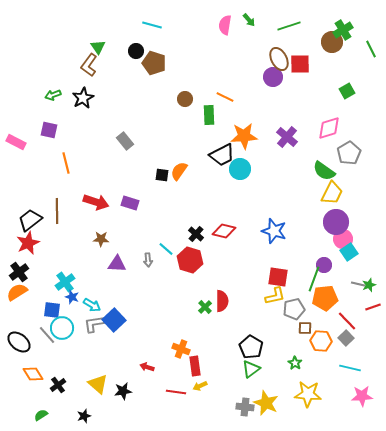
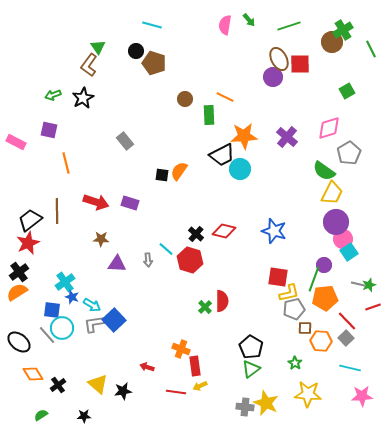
yellow L-shape at (275, 296): moved 14 px right, 3 px up
black star at (84, 416): rotated 16 degrees clockwise
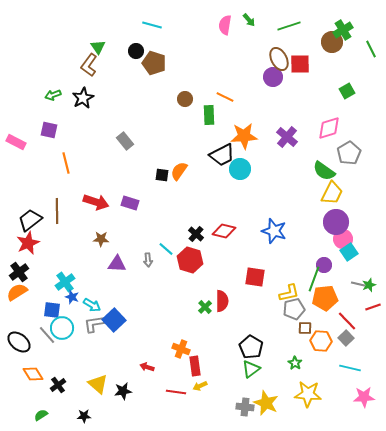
red square at (278, 277): moved 23 px left
pink star at (362, 396): moved 2 px right, 1 px down
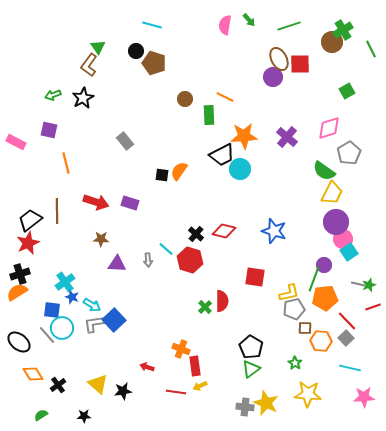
black cross at (19, 272): moved 1 px right, 2 px down; rotated 18 degrees clockwise
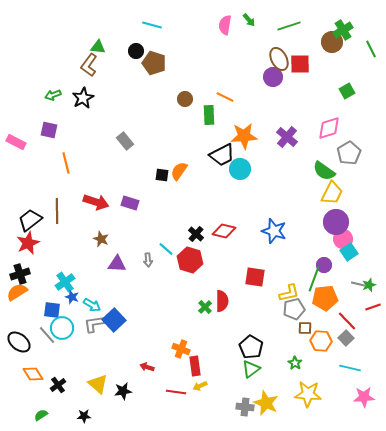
green triangle at (98, 47): rotated 49 degrees counterclockwise
brown star at (101, 239): rotated 21 degrees clockwise
